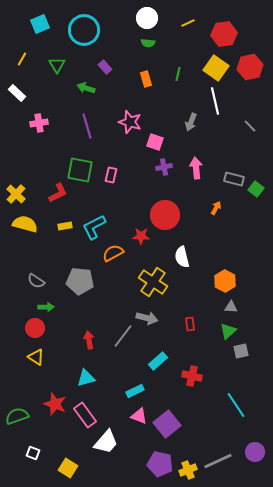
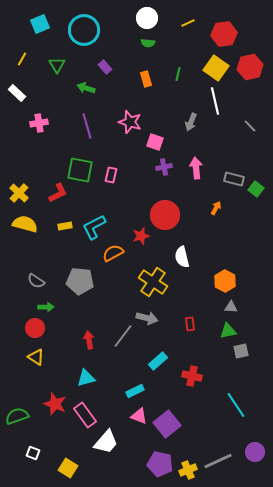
yellow cross at (16, 194): moved 3 px right, 1 px up
red star at (141, 236): rotated 18 degrees counterclockwise
green triangle at (228, 331): rotated 30 degrees clockwise
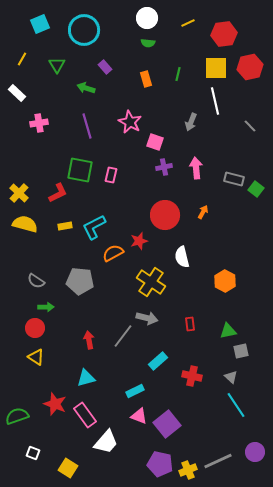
yellow square at (216, 68): rotated 35 degrees counterclockwise
pink star at (130, 122): rotated 10 degrees clockwise
orange arrow at (216, 208): moved 13 px left, 4 px down
red star at (141, 236): moved 2 px left, 5 px down
yellow cross at (153, 282): moved 2 px left
gray triangle at (231, 307): moved 70 px down; rotated 40 degrees clockwise
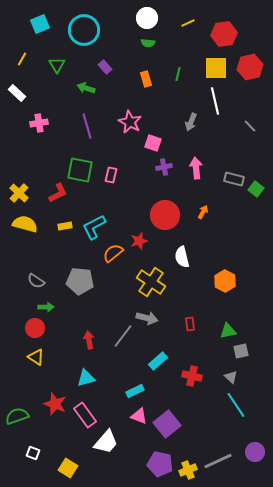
pink square at (155, 142): moved 2 px left, 1 px down
orange semicircle at (113, 253): rotated 10 degrees counterclockwise
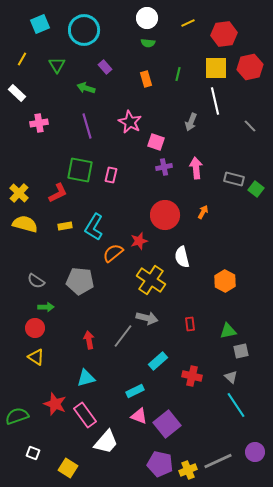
pink square at (153, 143): moved 3 px right, 1 px up
cyan L-shape at (94, 227): rotated 32 degrees counterclockwise
yellow cross at (151, 282): moved 2 px up
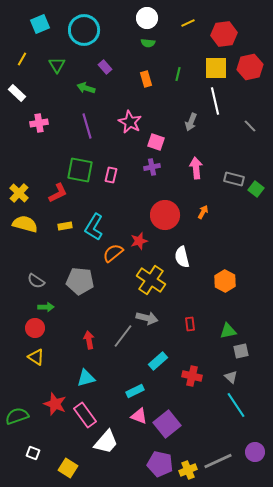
purple cross at (164, 167): moved 12 px left
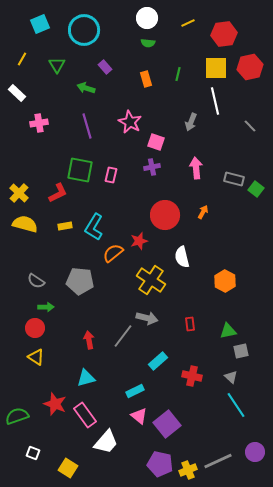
pink triangle at (139, 416): rotated 18 degrees clockwise
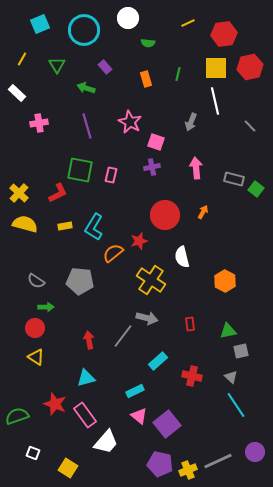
white circle at (147, 18): moved 19 px left
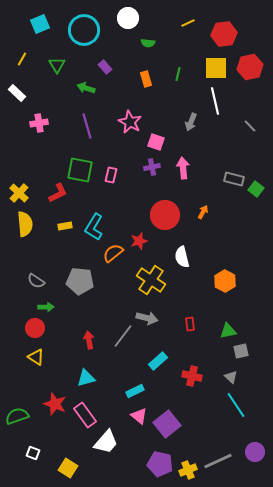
pink arrow at (196, 168): moved 13 px left
yellow semicircle at (25, 224): rotated 70 degrees clockwise
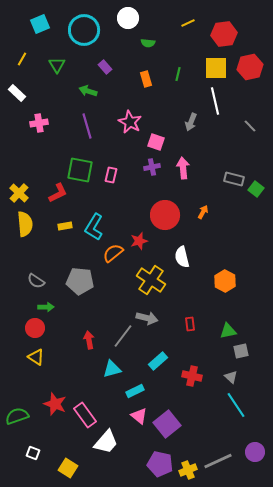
green arrow at (86, 88): moved 2 px right, 3 px down
cyan triangle at (86, 378): moved 26 px right, 9 px up
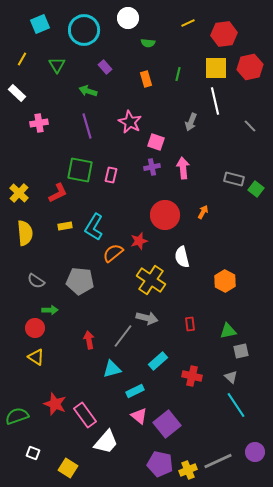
yellow semicircle at (25, 224): moved 9 px down
green arrow at (46, 307): moved 4 px right, 3 px down
